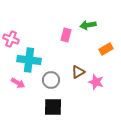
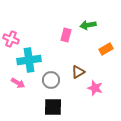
cyan cross: rotated 15 degrees counterclockwise
pink star: moved 1 px left, 6 px down
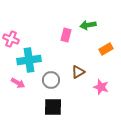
pink star: moved 6 px right, 1 px up
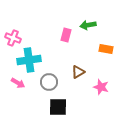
pink cross: moved 2 px right, 1 px up
orange rectangle: rotated 40 degrees clockwise
gray circle: moved 2 px left, 2 px down
black square: moved 5 px right
